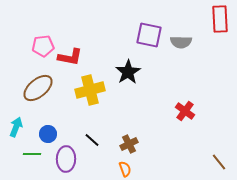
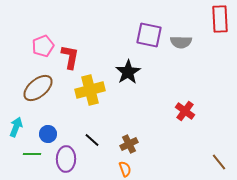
pink pentagon: rotated 15 degrees counterclockwise
red L-shape: rotated 90 degrees counterclockwise
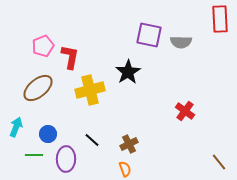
green line: moved 2 px right, 1 px down
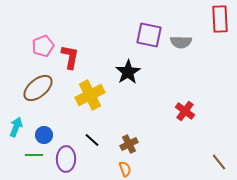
yellow cross: moved 5 px down; rotated 12 degrees counterclockwise
blue circle: moved 4 px left, 1 px down
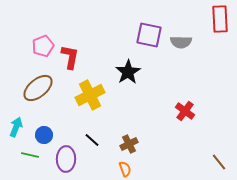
green line: moved 4 px left; rotated 12 degrees clockwise
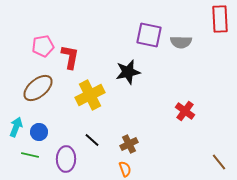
pink pentagon: rotated 10 degrees clockwise
black star: rotated 20 degrees clockwise
blue circle: moved 5 px left, 3 px up
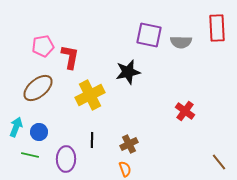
red rectangle: moved 3 px left, 9 px down
black line: rotated 49 degrees clockwise
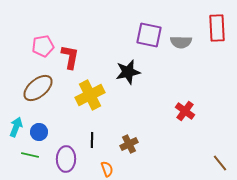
brown line: moved 1 px right, 1 px down
orange semicircle: moved 18 px left
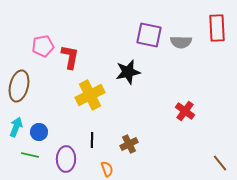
brown ellipse: moved 19 px left, 2 px up; rotated 36 degrees counterclockwise
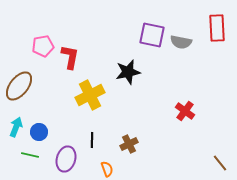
purple square: moved 3 px right
gray semicircle: rotated 10 degrees clockwise
brown ellipse: rotated 24 degrees clockwise
purple ellipse: rotated 15 degrees clockwise
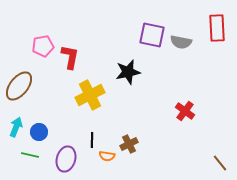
orange semicircle: moved 13 px up; rotated 119 degrees clockwise
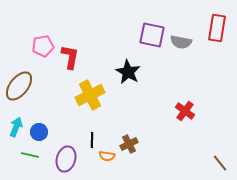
red rectangle: rotated 12 degrees clockwise
black star: rotated 30 degrees counterclockwise
